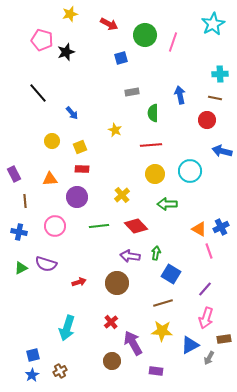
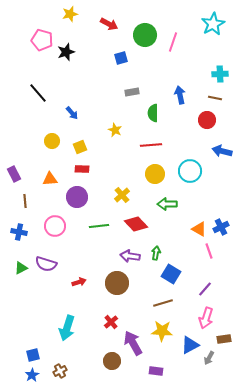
red diamond at (136, 226): moved 2 px up
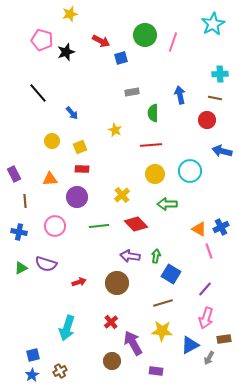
red arrow at (109, 24): moved 8 px left, 17 px down
green arrow at (156, 253): moved 3 px down
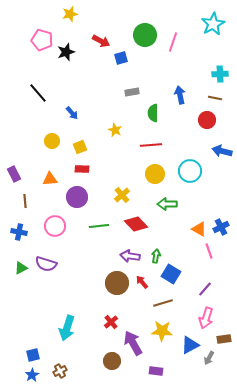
red arrow at (79, 282): moved 63 px right; rotated 112 degrees counterclockwise
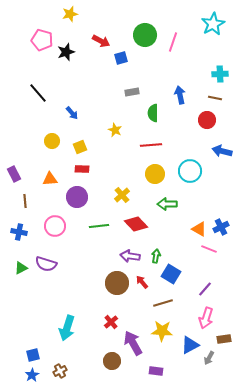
pink line at (209, 251): moved 2 px up; rotated 49 degrees counterclockwise
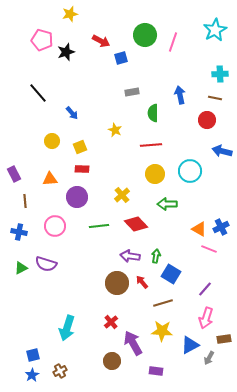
cyan star at (213, 24): moved 2 px right, 6 px down
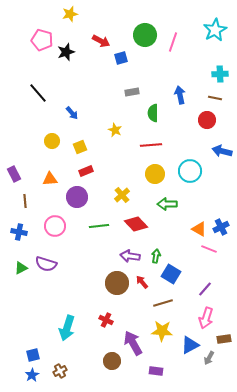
red rectangle at (82, 169): moved 4 px right, 2 px down; rotated 24 degrees counterclockwise
red cross at (111, 322): moved 5 px left, 2 px up; rotated 24 degrees counterclockwise
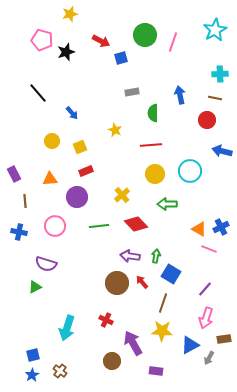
green triangle at (21, 268): moved 14 px right, 19 px down
brown line at (163, 303): rotated 54 degrees counterclockwise
brown cross at (60, 371): rotated 24 degrees counterclockwise
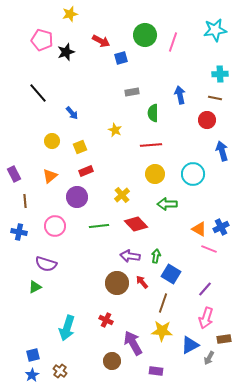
cyan star at (215, 30): rotated 20 degrees clockwise
blue arrow at (222, 151): rotated 60 degrees clockwise
cyan circle at (190, 171): moved 3 px right, 3 px down
orange triangle at (50, 179): moved 3 px up; rotated 35 degrees counterclockwise
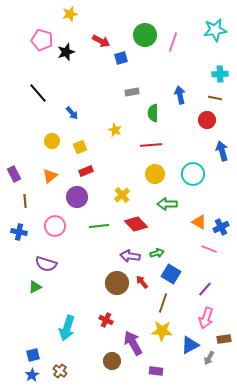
orange triangle at (199, 229): moved 7 px up
green arrow at (156, 256): moved 1 px right, 3 px up; rotated 64 degrees clockwise
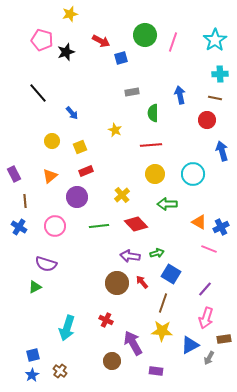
cyan star at (215, 30): moved 10 px down; rotated 25 degrees counterclockwise
blue cross at (19, 232): moved 5 px up; rotated 21 degrees clockwise
